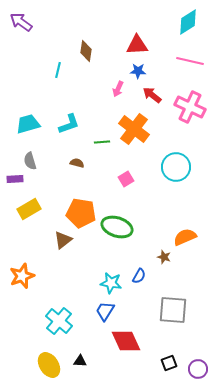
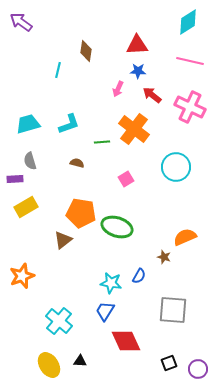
yellow rectangle: moved 3 px left, 2 px up
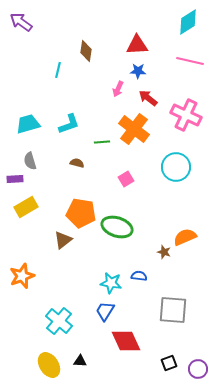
red arrow: moved 4 px left, 3 px down
pink cross: moved 4 px left, 8 px down
brown star: moved 5 px up
blue semicircle: rotated 112 degrees counterclockwise
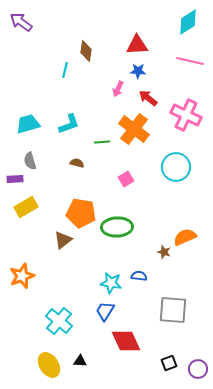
cyan line: moved 7 px right
green ellipse: rotated 20 degrees counterclockwise
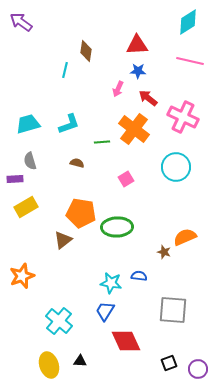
pink cross: moved 3 px left, 2 px down
yellow ellipse: rotated 15 degrees clockwise
